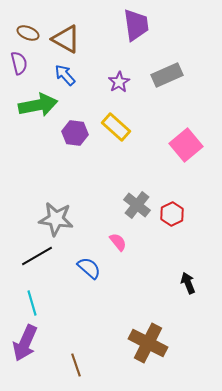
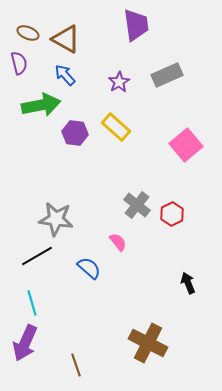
green arrow: moved 3 px right
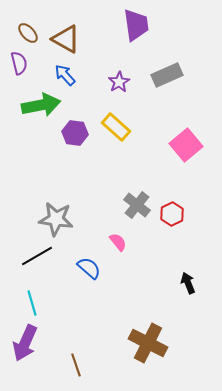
brown ellipse: rotated 25 degrees clockwise
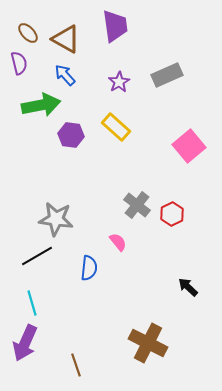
purple trapezoid: moved 21 px left, 1 px down
purple hexagon: moved 4 px left, 2 px down
pink square: moved 3 px right, 1 px down
blue semicircle: rotated 55 degrees clockwise
black arrow: moved 4 px down; rotated 25 degrees counterclockwise
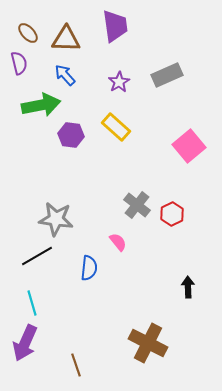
brown triangle: rotated 28 degrees counterclockwise
black arrow: rotated 45 degrees clockwise
